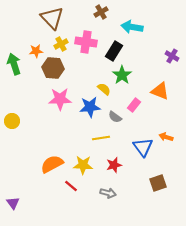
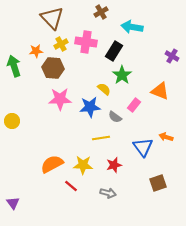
green arrow: moved 2 px down
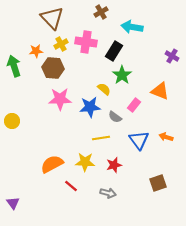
blue triangle: moved 4 px left, 7 px up
yellow star: moved 2 px right, 3 px up
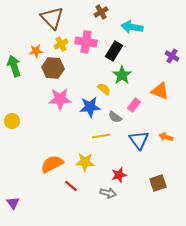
yellow line: moved 2 px up
red star: moved 5 px right, 10 px down
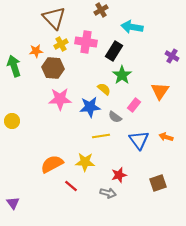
brown cross: moved 2 px up
brown triangle: moved 2 px right
orange triangle: rotated 42 degrees clockwise
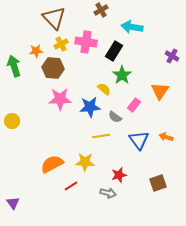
red line: rotated 72 degrees counterclockwise
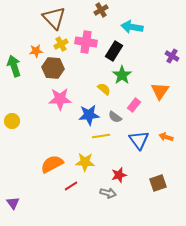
blue star: moved 1 px left, 8 px down
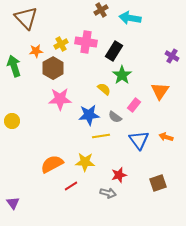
brown triangle: moved 28 px left
cyan arrow: moved 2 px left, 9 px up
brown hexagon: rotated 25 degrees clockwise
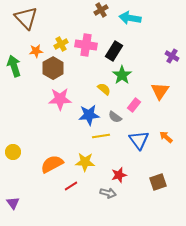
pink cross: moved 3 px down
yellow circle: moved 1 px right, 31 px down
orange arrow: rotated 24 degrees clockwise
brown square: moved 1 px up
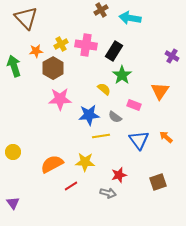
pink rectangle: rotated 72 degrees clockwise
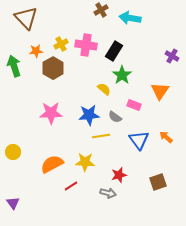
pink star: moved 9 px left, 14 px down
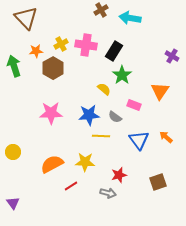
yellow line: rotated 12 degrees clockwise
